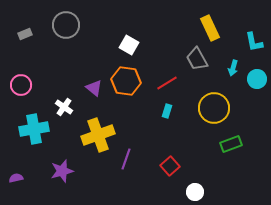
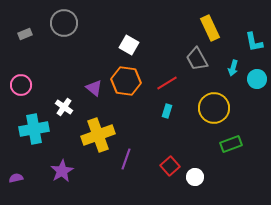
gray circle: moved 2 px left, 2 px up
purple star: rotated 15 degrees counterclockwise
white circle: moved 15 px up
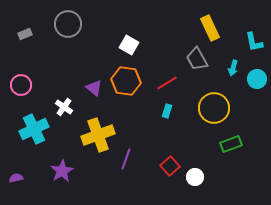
gray circle: moved 4 px right, 1 px down
cyan cross: rotated 16 degrees counterclockwise
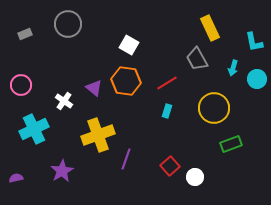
white cross: moved 6 px up
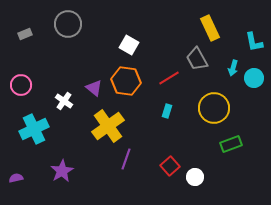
cyan circle: moved 3 px left, 1 px up
red line: moved 2 px right, 5 px up
yellow cross: moved 10 px right, 9 px up; rotated 16 degrees counterclockwise
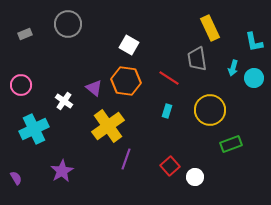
gray trapezoid: rotated 20 degrees clockwise
red line: rotated 65 degrees clockwise
yellow circle: moved 4 px left, 2 px down
purple semicircle: rotated 72 degrees clockwise
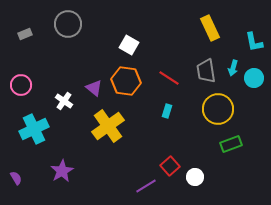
gray trapezoid: moved 9 px right, 12 px down
yellow circle: moved 8 px right, 1 px up
purple line: moved 20 px right, 27 px down; rotated 40 degrees clockwise
